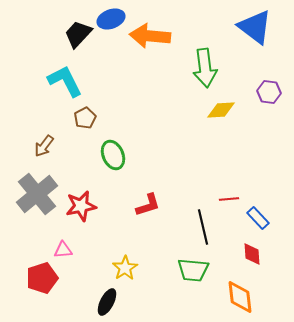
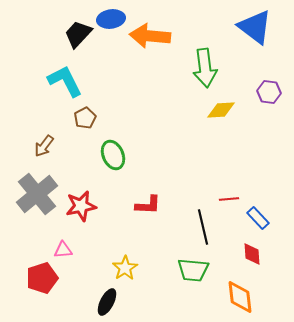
blue ellipse: rotated 12 degrees clockwise
red L-shape: rotated 20 degrees clockwise
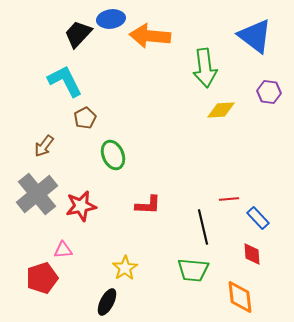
blue triangle: moved 9 px down
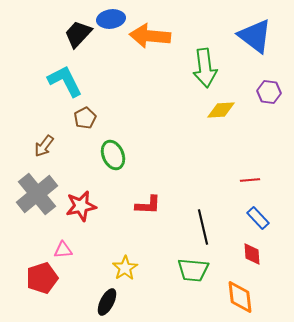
red line: moved 21 px right, 19 px up
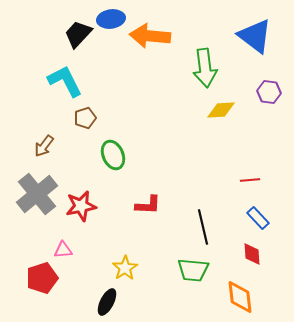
brown pentagon: rotated 10 degrees clockwise
